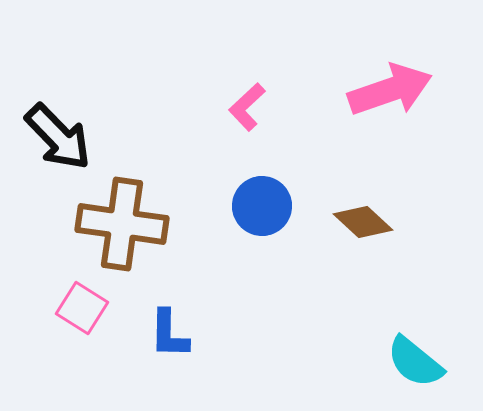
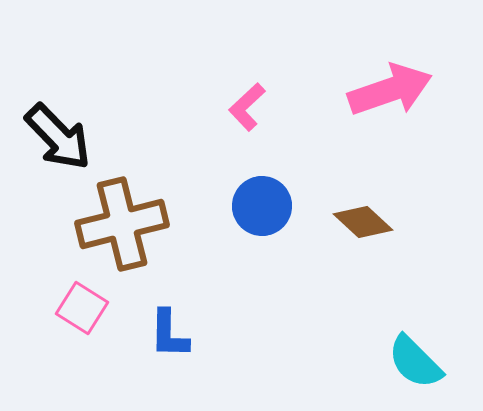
brown cross: rotated 22 degrees counterclockwise
cyan semicircle: rotated 6 degrees clockwise
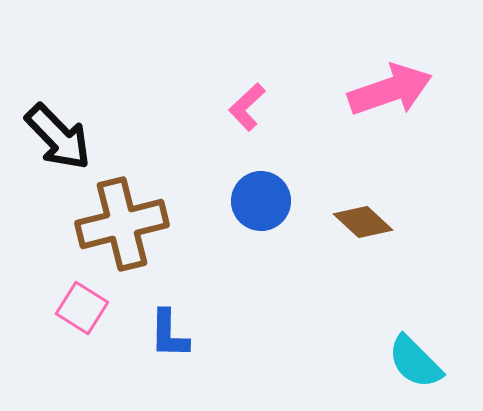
blue circle: moved 1 px left, 5 px up
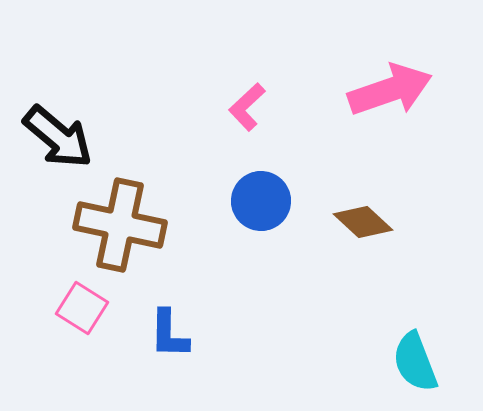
black arrow: rotated 6 degrees counterclockwise
brown cross: moved 2 px left, 1 px down; rotated 26 degrees clockwise
cyan semicircle: rotated 24 degrees clockwise
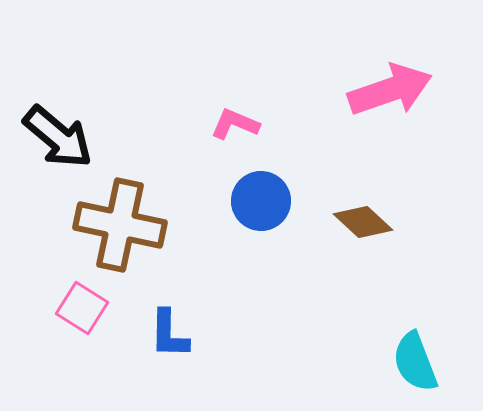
pink L-shape: moved 12 px left, 17 px down; rotated 66 degrees clockwise
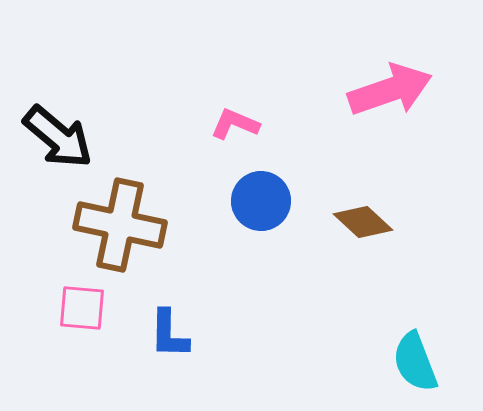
pink square: rotated 27 degrees counterclockwise
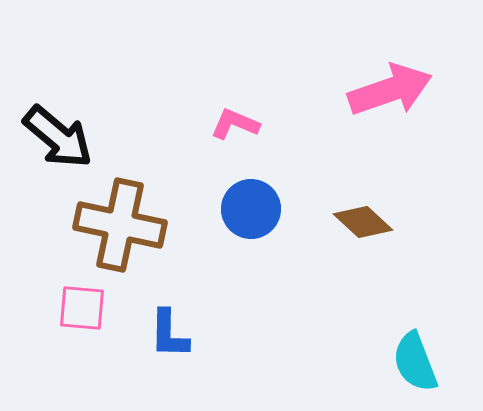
blue circle: moved 10 px left, 8 px down
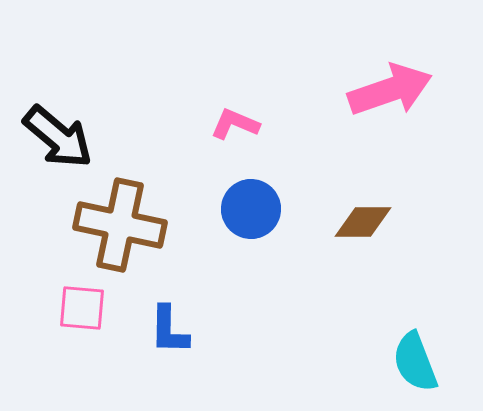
brown diamond: rotated 42 degrees counterclockwise
blue L-shape: moved 4 px up
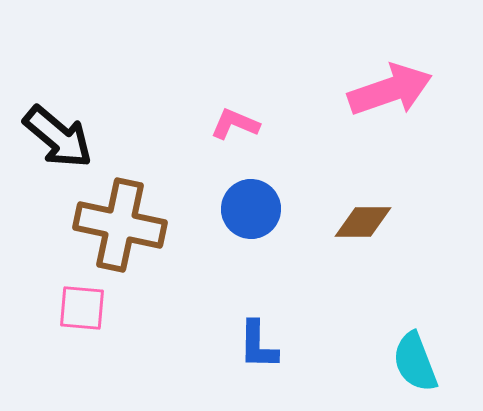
blue L-shape: moved 89 px right, 15 px down
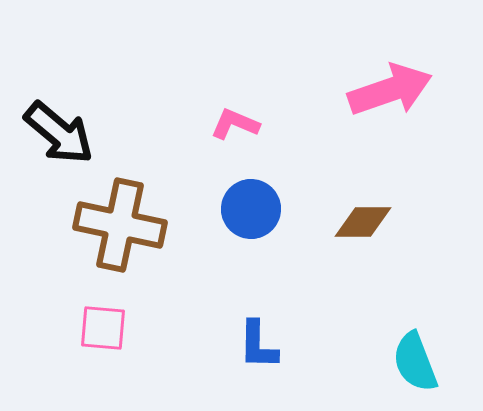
black arrow: moved 1 px right, 4 px up
pink square: moved 21 px right, 20 px down
